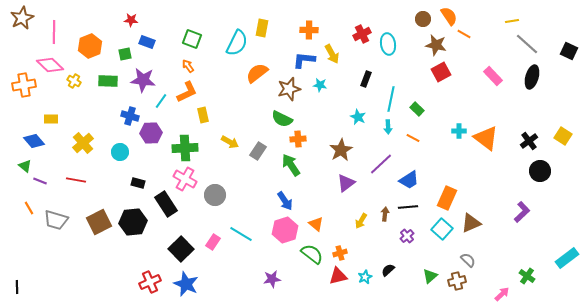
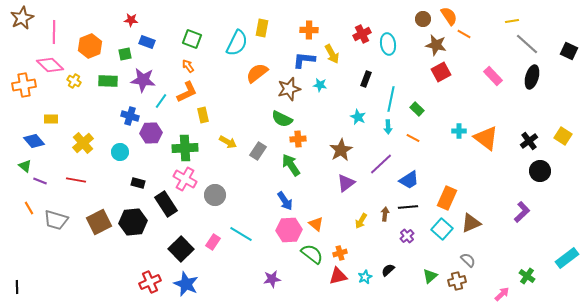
yellow arrow at (230, 142): moved 2 px left
pink hexagon at (285, 230): moved 4 px right; rotated 15 degrees clockwise
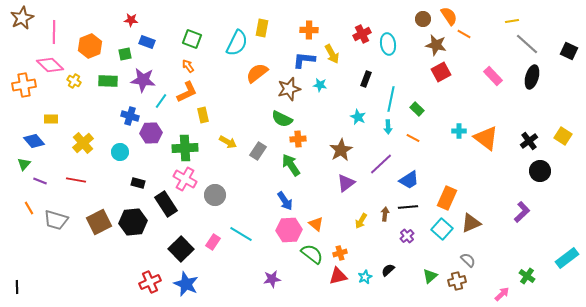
green triangle at (25, 166): moved 1 px left, 2 px up; rotated 32 degrees clockwise
